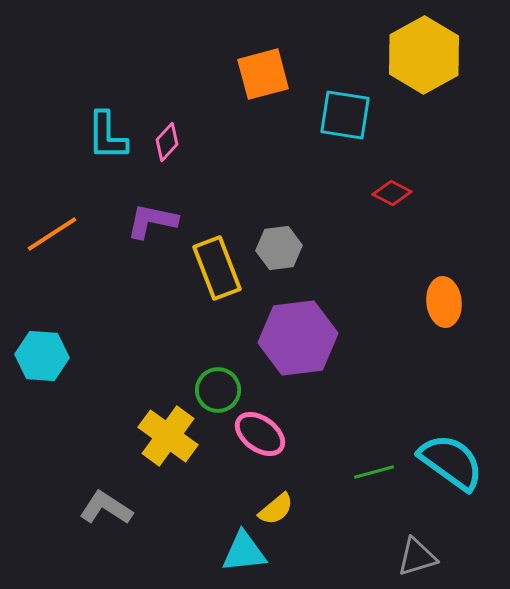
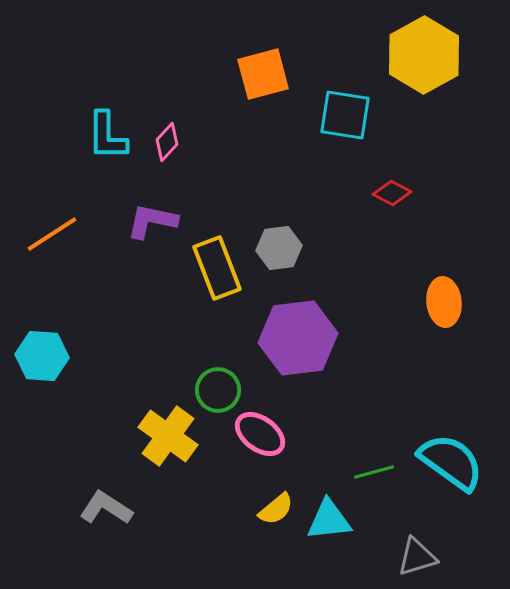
cyan triangle: moved 85 px right, 32 px up
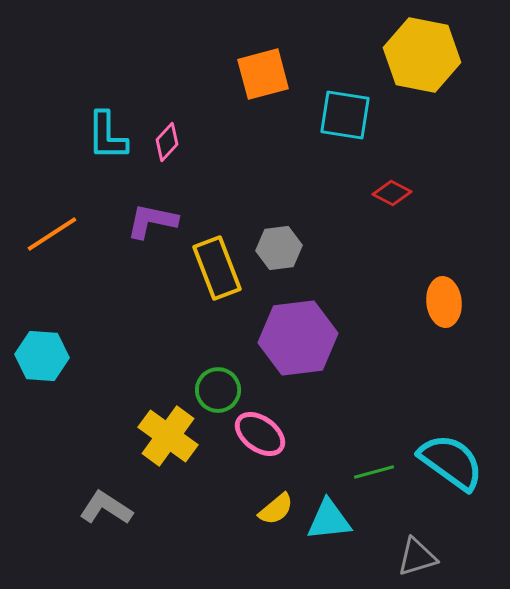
yellow hexagon: moved 2 px left; rotated 20 degrees counterclockwise
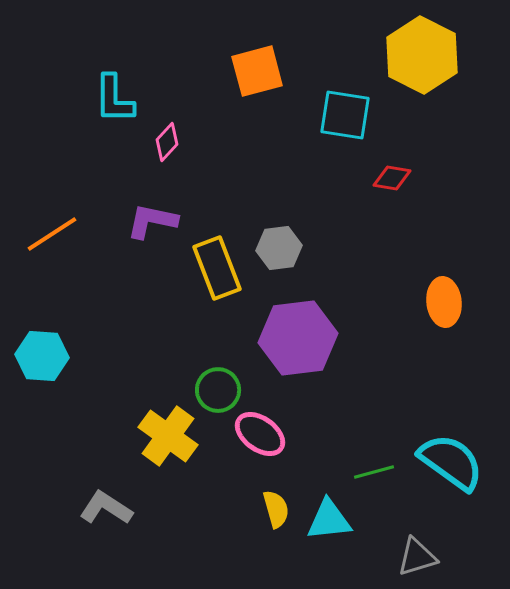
yellow hexagon: rotated 16 degrees clockwise
orange square: moved 6 px left, 3 px up
cyan L-shape: moved 7 px right, 37 px up
red diamond: moved 15 px up; rotated 18 degrees counterclockwise
yellow semicircle: rotated 66 degrees counterclockwise
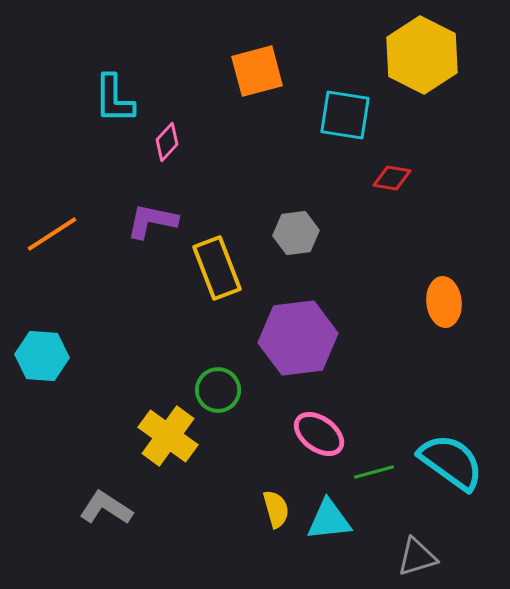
gray hexagon: moved 17 px right, 15 px up
pink ellipse: moved 59 px right
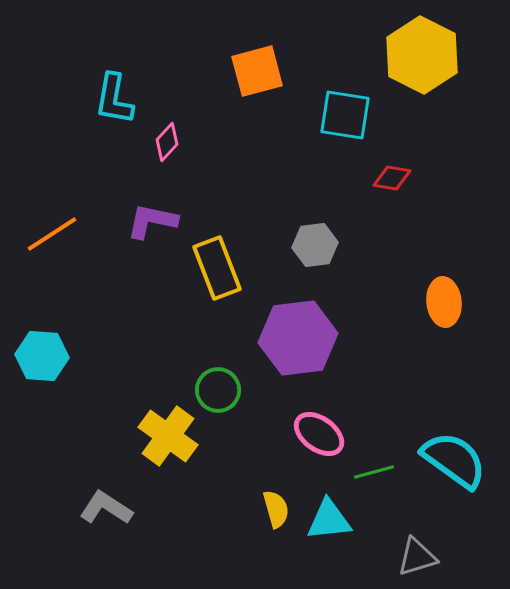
cyan L-shape: rotated 10 degrees clockwise
gray hexagon: moved 19 px right, 12 px down
cyan semicircle: moved 3 px right, 2 px up
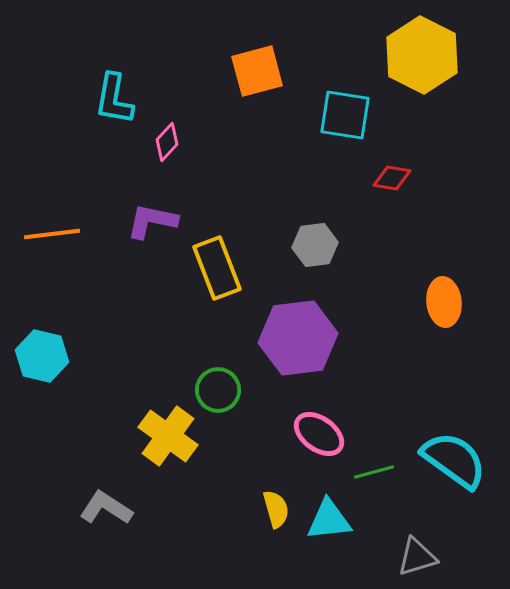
orange line: rotated 26 degrees clockwise
cyan hexagon: rotated 9 degrees clockwise
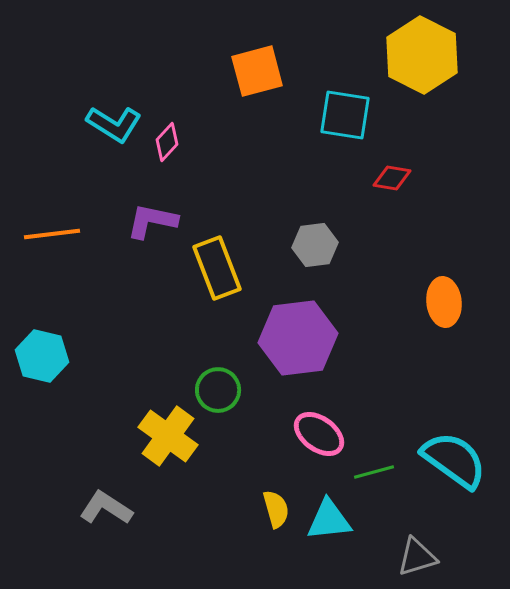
cyan L-shape: moved 25 px down; rotated 68 degrees counterclockwise
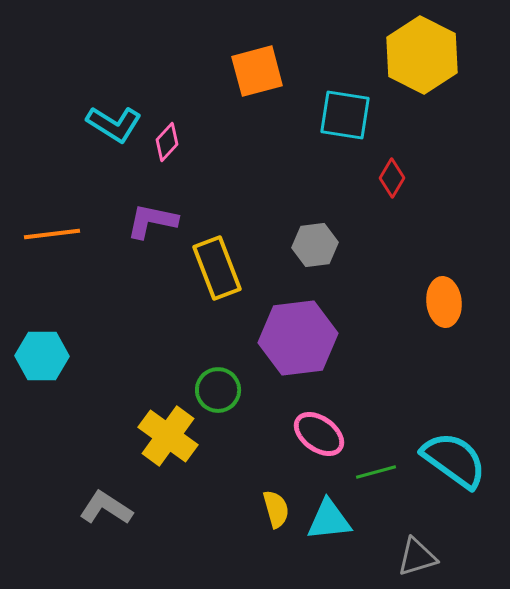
red diamond: rotated 69 degrees counterclockwise
cyan hexagon: rotated 12 degrees counterclockwise
green line: moved 2 px right
